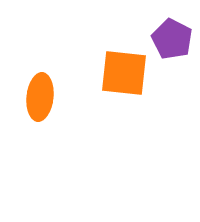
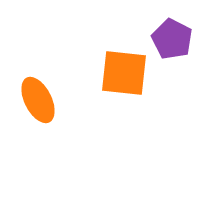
orange ellipse: moved 2 px left, 3 px down; rotated 33 degrees counterclockwise
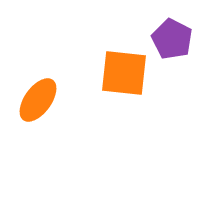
orange ellipse: rotated 63 degrees clockwise
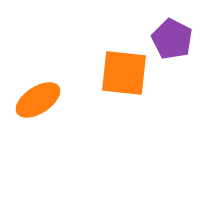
orange ellipse: rotated 21 degrees clockwise
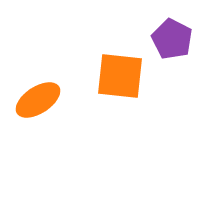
orange square: moved 4 px left, 3 px down
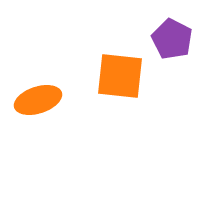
orange ellipse: rotated 15 degrees clockwise
